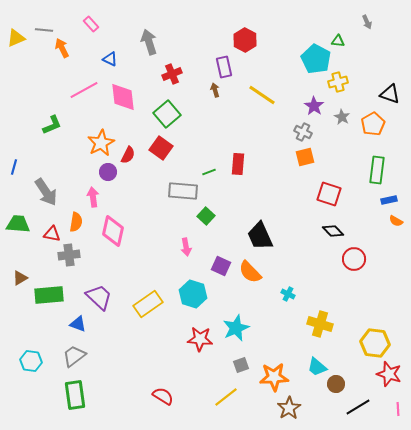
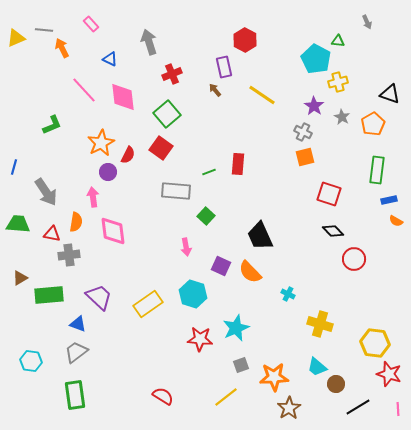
pink line at (84, 90): rotated 76 degrees clockwise
brown arrow at (215, 90): rotated 24 degrees counterclockwise
gray rectangle at (183, 191): moved 7 px left
pink diamond at (113, 231): rotated 20 degrees counterclockwise
gray trapezoid at (74, 356): moved 2 px right, 4 px up
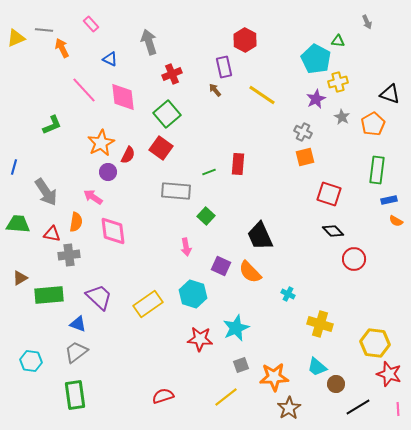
purple star at (314, 106): moved 2 px right, 7 px up; rotated 12 degrees clockwise
pink arrow at (93, 197): rotated 48 degrees counterclockwise
red semicircle at (163, 396): rotated 50 degrees counterclockwise
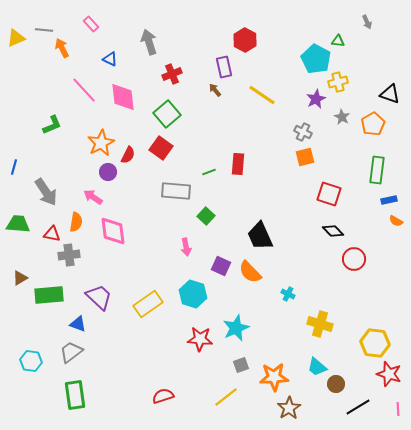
gray trapezoid at (76, 352): moved 5 px left
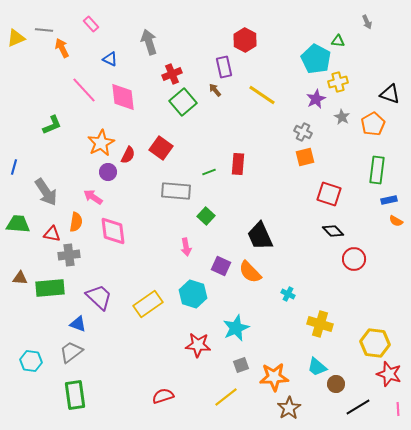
green square at (167, 114): moved 16 px right, 12 px up
brown triangle at (20, 278): rotated 35 degrees clockwise
green rectangle at (49, 295): moved 1 px right, 7 px up
red star at (200, 339): moved 2 px left, 6 px down
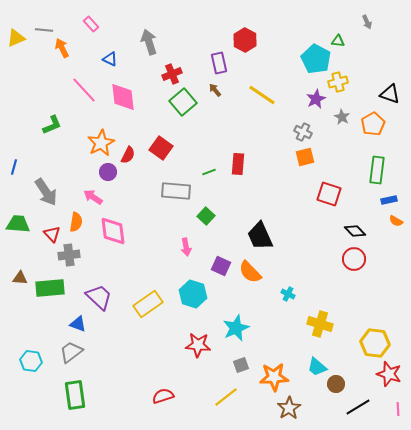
purple rectangle at (224, 67): moved 5 px left, 4 px up
black diamond at (333, 231): moved 22 px right
red triangle at (52, 234): rotated 36 degrees clockwise
